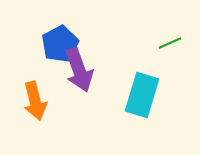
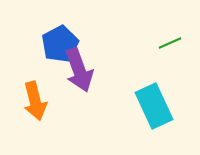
cyan rectangle: moved 12 px right, 11 px down; rotated 42 degrees counterclockwise
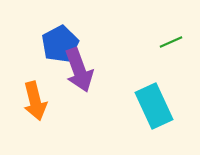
green line: moved 1 px right, 1 px up
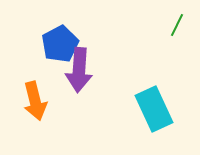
green line: moved 6 px right, 17 px up; rotated 40 degrees counterclockwise
purple arrow: rotated 24 degrees clockwise
cyan rectangle: moved 3 px down
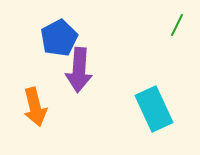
blue pentagon: moved 1 px left, 6 px up
orange arrow: moved 6 px down
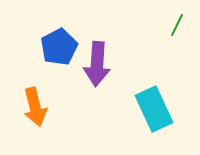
blue pentagon: moved 9 px down
purple arrow: moved 18 px right, 6 px up
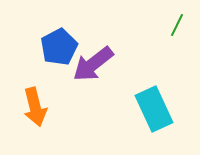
purple arrow: moved 4 px left; rotated 48 degrees clockwise
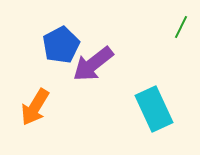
green line: moved 4 px right, 2 px down
blue pentagon: moved 2 px right, 2 px up
orange arrow: rotated 45 degrees clockwise
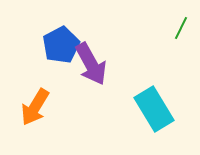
green line: moved 1 px down
purple arrow: moved 2 px left; rotated 81 degrees counterclockwise
cyan rectangle: rotated 6 degrees counterclockwise
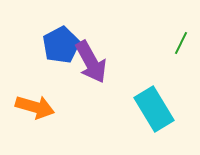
green line: moved 15 px down
purple arrow: moved 2 px up
orange arrow: rotated 105 degrees counterclockwise
